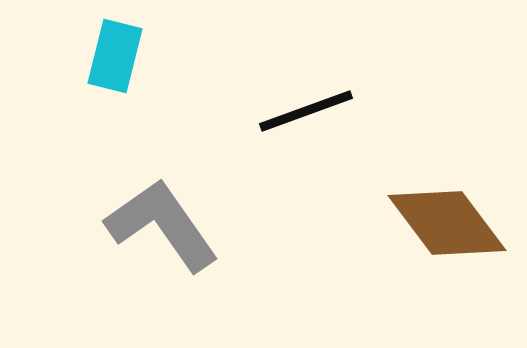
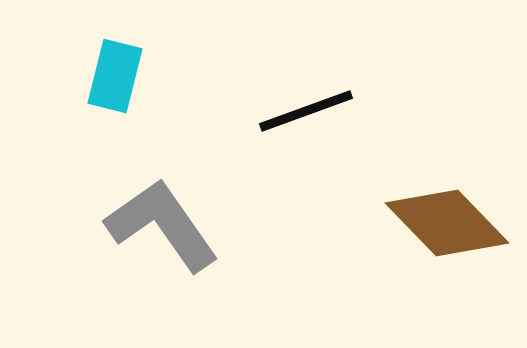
cyan rectangle: moved 20 px down
brown diamond: rotated 7 degrees counterclockwise
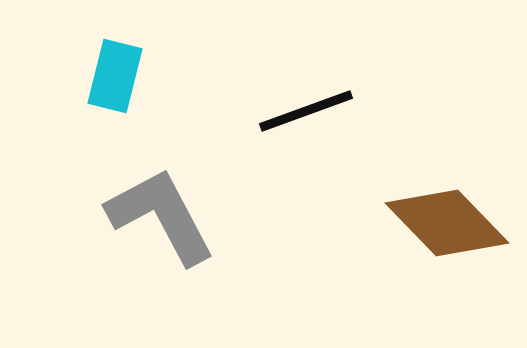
gray L-shape: moved 1 px left, 9 px up; rotated 7 degrees clockwise
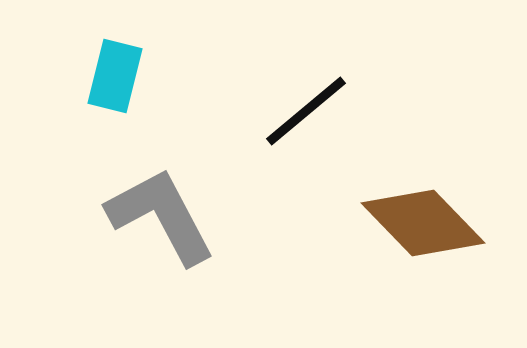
black line: rotated 20 degrees counterclockwise
brown diamond: moved 24 px left
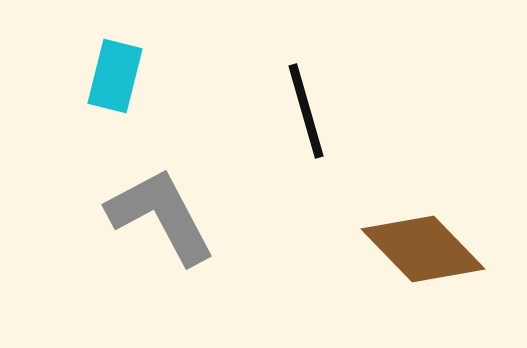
black line: rotated 66 degrees counterclockwise
brown diamond: moved 26 px down
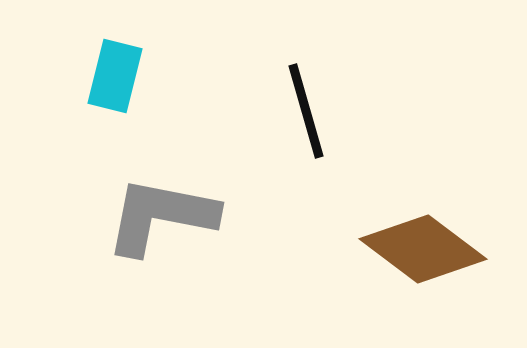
gray L-shape: rotated 51 degrees counterclockwise
brown diamond: rotated 9 degrees counterclockwise
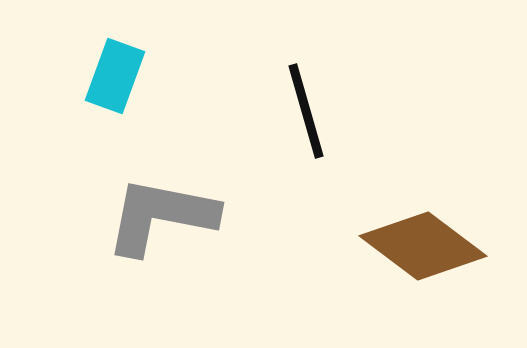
cyan rectangle: rotated 6 degrees clockwise
brown diamond: moved 3 px up
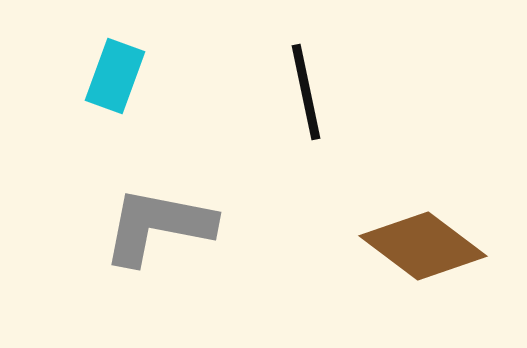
black line: moved 19 px up; rotated 4 degrees clockwise
gray L-shape: moved 3 px left, 10 px down
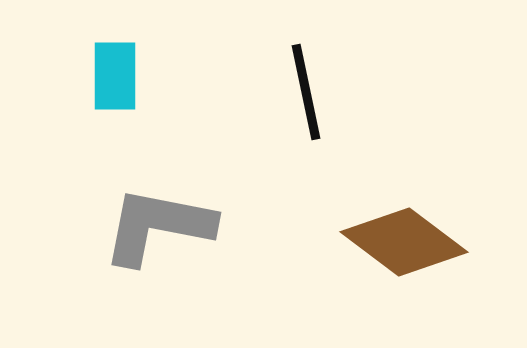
cyan rectangle: rotated 20 degrees counterclockwise
brown diamond: moved 19 px left, 4 px up
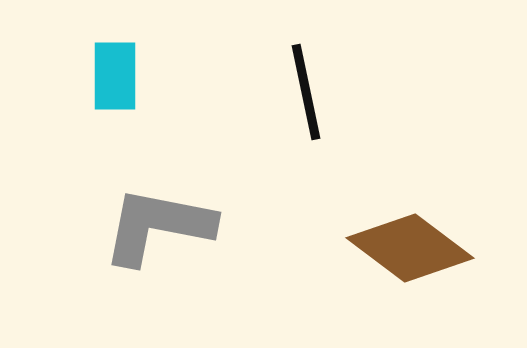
brown diamond: moved 6 px right, 6 px down
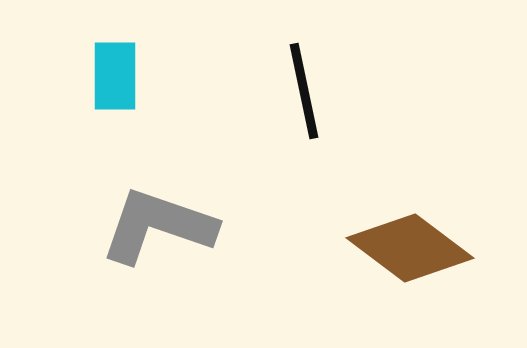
black line: moved 2 px left, 1 px up
gray L-shape: rotated 8 degrees clockwise
